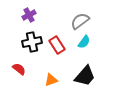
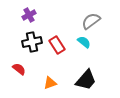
gray semicircle: moved 11 px right
cyan semicircle: rotated 88 degrees counterclockwise
black trapezoid: moved 1 px right, 4 px down
orange triangle: moved 1 px left, 3 px down
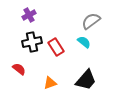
red rectangle: moved 1 px left, 2 px down
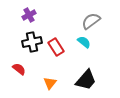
orange triangle: rotated 32 degrees counterclockwise
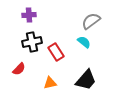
purple cross: rotated 24 degrees clockwise
red rectangle: moved 5 px down
red semicircle: rotated 96 degrees clockwise
orange triangle: rotated 40 degrees clockwise
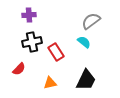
black trapezoid: rotated 15 degrees counterclockwise
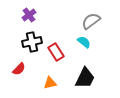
purple cross: rotated 32 degrees counterclockwise
black trapezoid: moved 1 px left, 2 px up
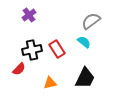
black cross: moved 8 px down
red rectangle: moved 1 px right, 3 px up
